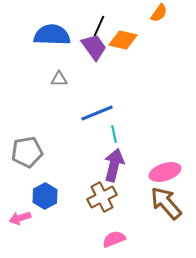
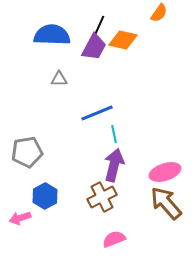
purple trapezoid: rotated 64 degrees clockwise
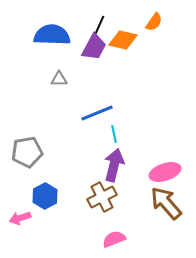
orange semicircle: moved 5 px left, 9 px down
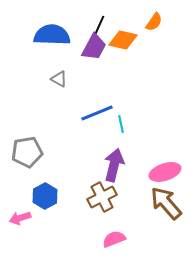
gray triangle: rotated 30 degrees clockwise
cyan line: moved 7 px right, 10 px up
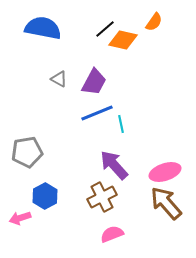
black line: moved 6 px right, 3 px down; rotated 25 degrees clockwise
blue semicircle: moved 9 px left, 7 px up; rotated 9 degrees clockwise
purple trapezoid: moved 35 px down
purple arrow: rotated 56 degrees counterclockwise
pink semicircle: moved 2 px left, 5 px up
